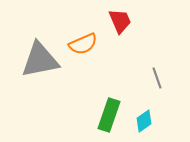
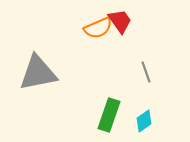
red trapezoid: rotated 12 degrees counterclockwise
orange semicircle: moved 15 px right, 16 px up
gray triangle: moved 2 px left, 13 px down
gray line: moved 11 px left, 6 px up
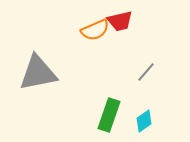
red trapezoid: rotated 112 degrees clockwise
orange semicircle: moved 3 px left, 2 px down
gray line: rotated 60 degrees clockwise
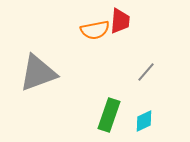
red trapezoid: rotated 72 degrees counterclockwise
orange semicircle: rotated 12 degrees clockwise
gray triangle: rotated 9 degrees counterclockwise
cyan diamond: rotated 10 degrees clockwise
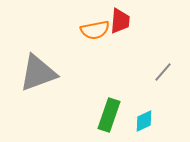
gray line: moved 17 px right
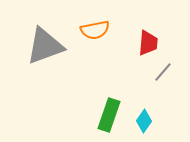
red trapezoid: moved 28 px right, 22 px down
gray triangle: moved 7 px right, 27 px up
cyan diamond: rotated 30 degrees counterclockwise
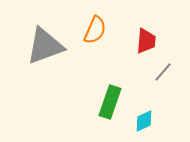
orange semicircle: rotated 56 degrees counterclockwise
red trapezoid: moved 2 px left, 2 px up
green rectangle: moved 1 px right, 13 px up
cyan diamond: rotated 30 degrees clockwise
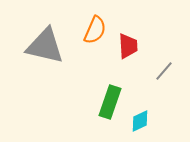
red trapezoid: moved 18 px left, 5 px down; rotated 8 degrees counterclockwise
gray triangle: rotated 33 degrees clockwise
gray line: moved 1 px right, 1 px up
cyan diamond: moved 4 px left
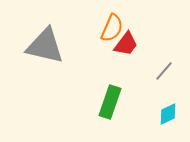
orange semicircle: moved 17 px right, 2 px up
red trapezoid: moved 2 px left, 2 px up; rotated 40 degrees clockwise
cyan diamond: moved 28 px right, 7 px up
